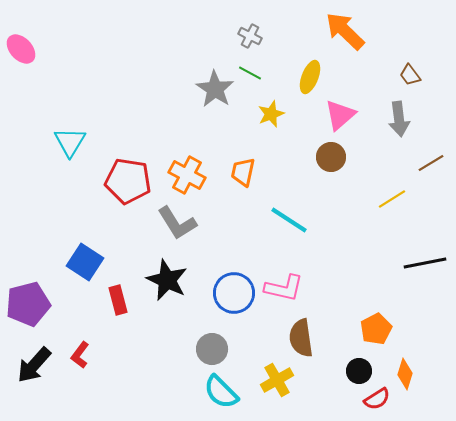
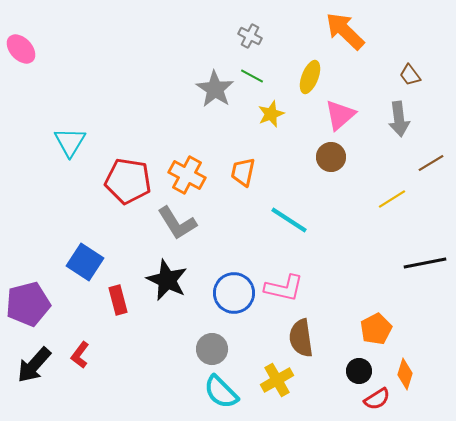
green line: moved 2 px right, 3 px down
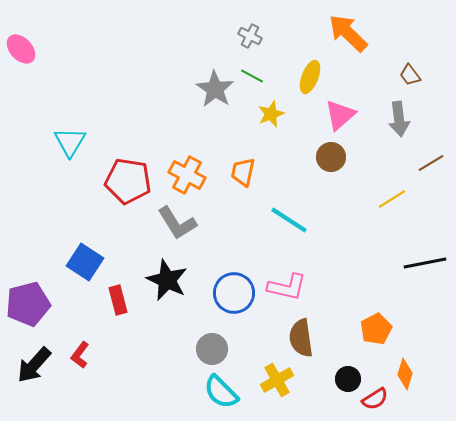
orange arrow: moved 3 px right, 2 px down
pink L-shape: moved 3 px right, 1 px up
black circle: moved 11 px left, 8 px down
red semicircle: moved 2 px left
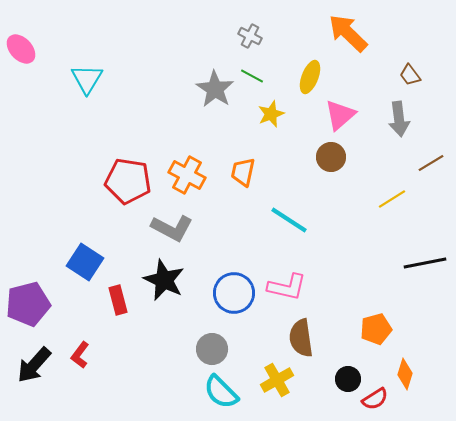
cyan triangle: moved 17 px right, 63 px up
gray L-shape: moved 5 px left, 5 px down; rotated 30 degrees counterclockwise
black star: moved 3 px left
orange pentagon: rotated 12 degrees clockwise
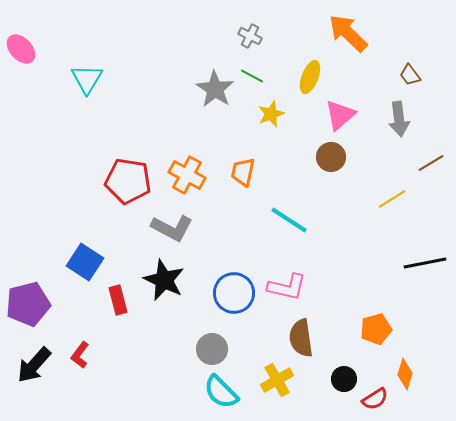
black circle: moved 4 px left
